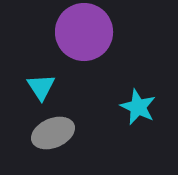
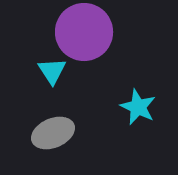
cyan triangle: moved 11 px right, 16 px up
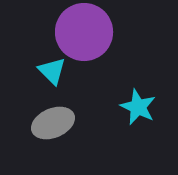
cyan triangle: rotated 12 degrees counterclockwise
gray ellipse: moved 10 px up
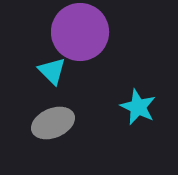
purple circle: moved 4 px left
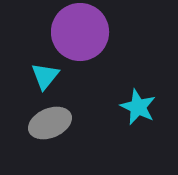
cyan triangle: moved 7 px left, 5 px down; rotated 24 degrees clockwise
gray ellipse: moved 3 px left
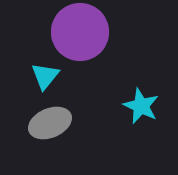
cyan star: moved 3 px right, 1 px up
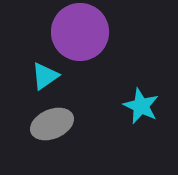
cyan triangle: rotated 16 degrees clockwise
gray ellipse: moved 2 px right, 1 px down
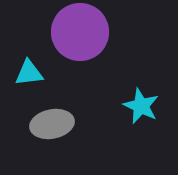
cyan triangle: moved 16 px left, 3 px up; rotated 28 degrees clockwise
gray ellipse: rotated 12 degrees clockwise
